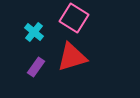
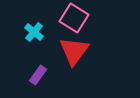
red triangle: moved 2 px right, 6 px up; rotated 36 degrees counterclockwise
purple rectangle: moved 2 px right, 8 px down
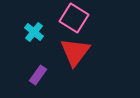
red triangle: moved 1 px right, 1 px down
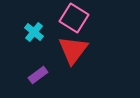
red triangle: moved 2 px left, 2 px up
purple rectangle: rotated 18 degrees clockwise
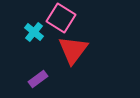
pink square: moved 13 px left
purple rectangle: moved 4 px down
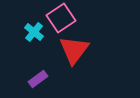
pink square: rotated 24 degrees clockwise
red triangle: moved 1 px right
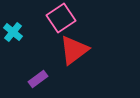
cyan cross: moved 21 px left
red triangle: rotated 16 degrees clockwise
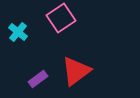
cyan cross: moved 5 px right
red triangle: moved 2 px right, 21 px down
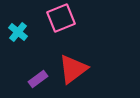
pink square: rotated 12 degrees clockwise
red triangle: moved 3 px left, 2 px up
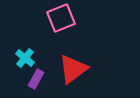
cyan cross: moved 7 px right, 26 px down
purple rectangle: moved 2 px left; rotated 24 degrees counterclockwise
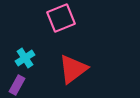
cyan cross: rotated 18 degrees clockwise
purple rectangle: moved 19 px left, 6 px down
